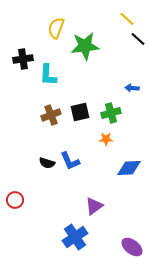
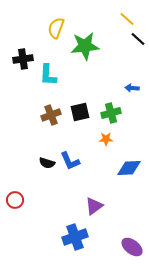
blue cross: rotated 15 degrees clockwise
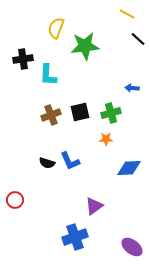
yellow line: moved 5 px up; rotated 14 degrees counterclockwise
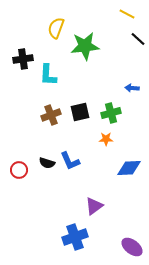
red circle: moved 4 px right, 30 px up
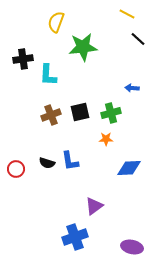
yellow semicircle: moved 6 px up
green star: moved 2 px left, 1 px down
blue L-shape: rotated 15 degrees clockwise
red circle: moved 3 px left, 1 px up
purple ellipse: rotated 25 degrees counterclockwise
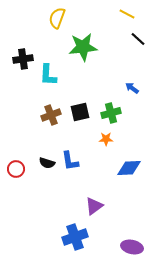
yellow semicircle: moved 1 px right, 4 px up
blue arrow: rotated 32 degrees clockwise
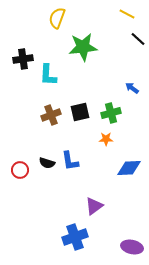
red circle: moved 4 px right, 1 px down
